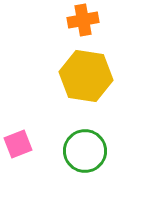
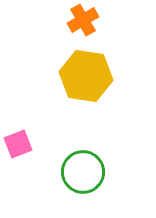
orange cross: rotated 20 degrees counterclockwise
green circle: moved 2 px left, 21 px down
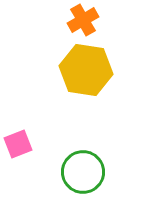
yellow hexagon: moved 6 px up
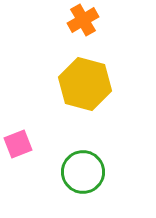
yellow hexagon: moved 1 px left, 14 px down; rotated 6 degrees clockwise
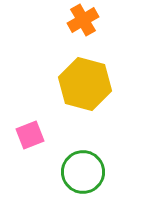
pink square: moved 12 px right, 9 px up
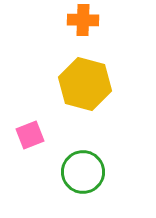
orange cross: rotated 32 degrees clockwise
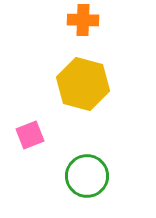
yellow hexagon: moved 2 px left
green circle: moved 4 px right, 4 px down
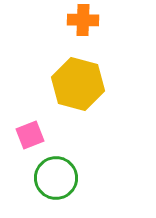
yellow hexagon: moved 5 px left
green circle: moved 31 px left, 2 px down
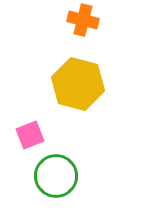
orange cross: rotated 12 degrees clockwise
green circle: moved 2 px up
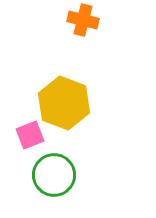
yellow hexagon: moved 14 px left, 19 px down; rotated 6 degrees clockwise
green circle: moved 2 px left, 1 px up
